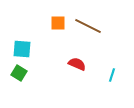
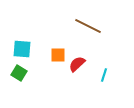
orange square: moved 32 px down
red semicircle: rotated 66 degrees counterclockwise
cyan line: moved 8 px left
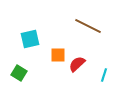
cyan square: moved 8 px right, 10 px up; rotated 18 degrees counterclockwise
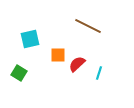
cyan line: moved 5 px left, 2 px up
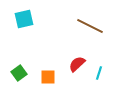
brown line: moved 2 px right
cyan square: moved 6 px left, 20 px up
orange square: moved 10 px left, 22 px down
green square: rotated 21 degrees clockwise
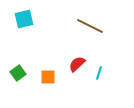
green square: moved 1 px left
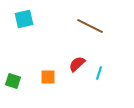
green square: moved 5 px left, 8 px down; rotated 35 degrees counterclockwise
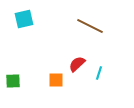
orange square: moved 8 px right, 3 px down
green square: rotated 21 degrees counterclockwise
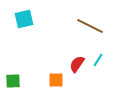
red semicircle: rotated 12 degrees counterclockwise
cyan line: moved 1 px left, 13 px up; rotated 16 degrees clockwise
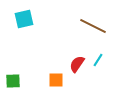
brown line: moved 3 px right
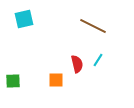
red semicircle: rotated 132 degrees clockwise
